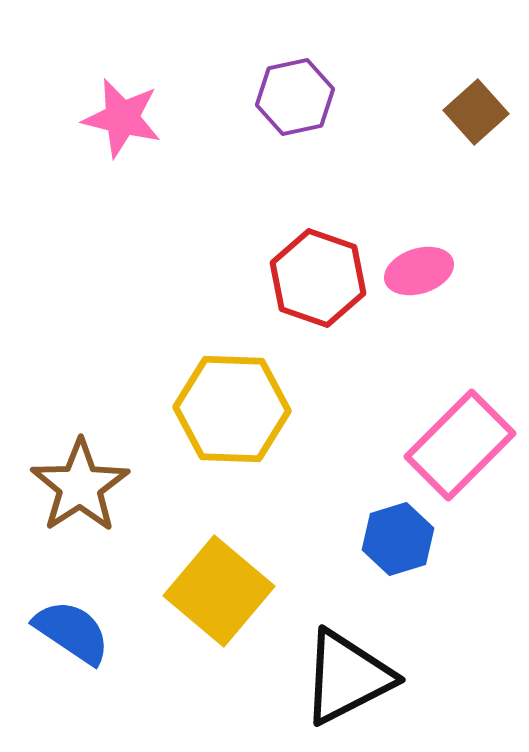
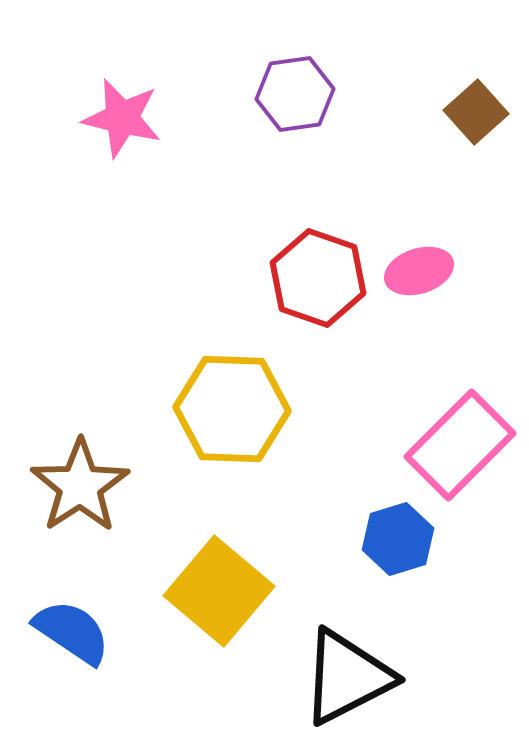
purple hexagon: moved 3 px up; rotated 4 degrees clockwise
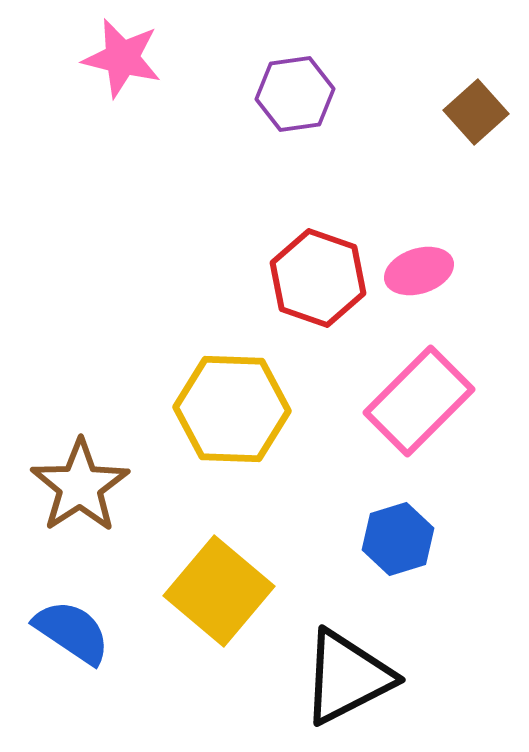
pink star: moved 60 px up
pink rectangle: moved 41 px left, 44 px up
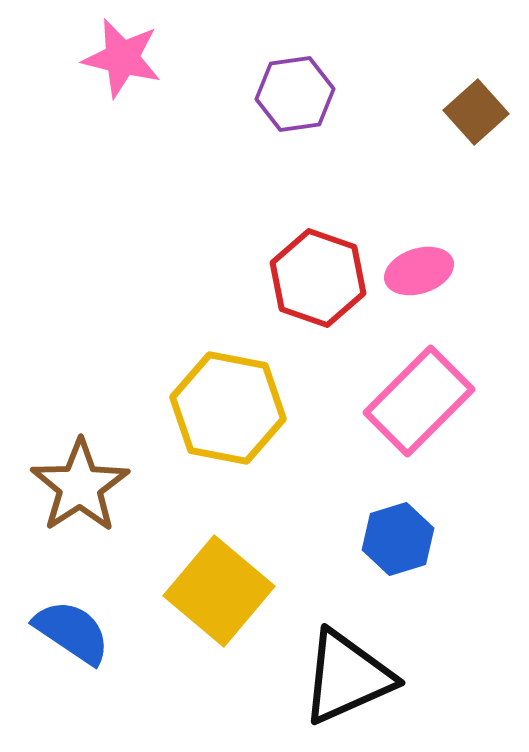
yellow hexagon: moved 4 px left, 1 px up; rotated 9 degrees clockwise
black triangle: rotated 3 degrees clockwise
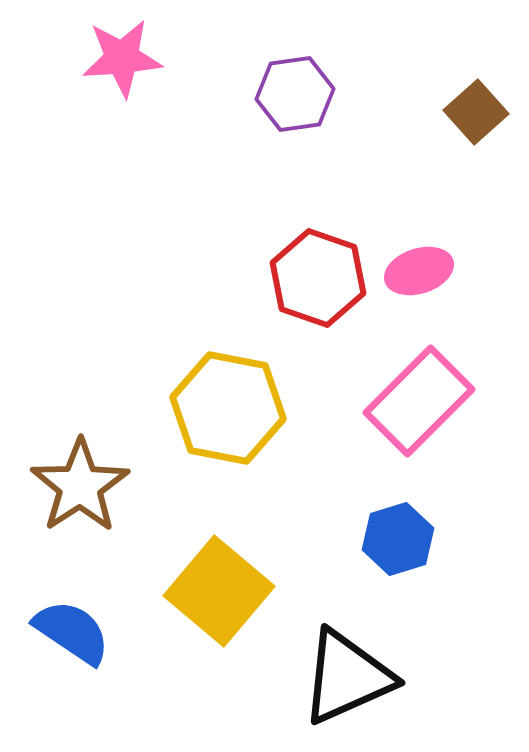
pink star: rotated 18 degrees counterclockwise
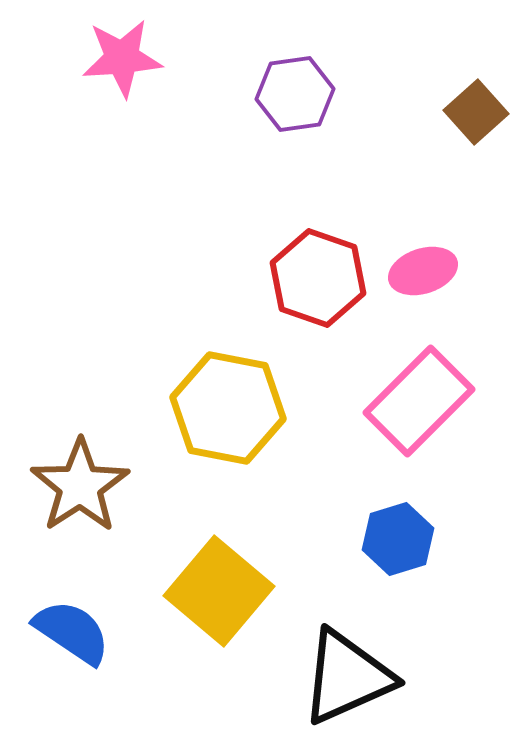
pink ellipse: moved 4 px right
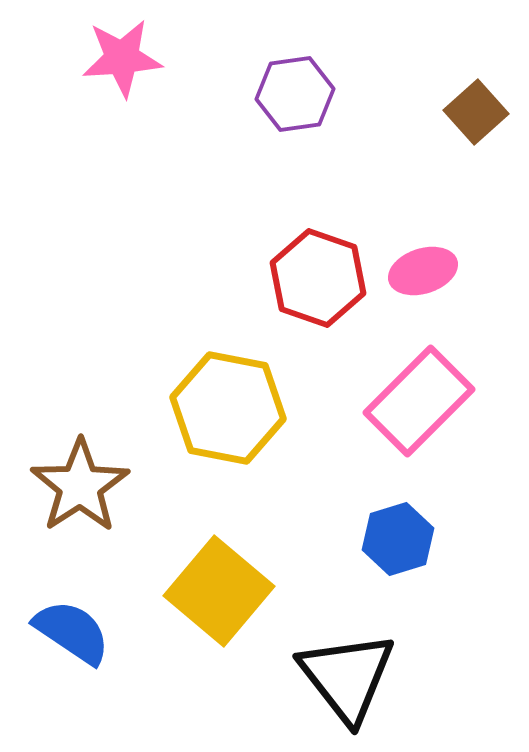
black triangle: rotated 44 degrees counterclockwise
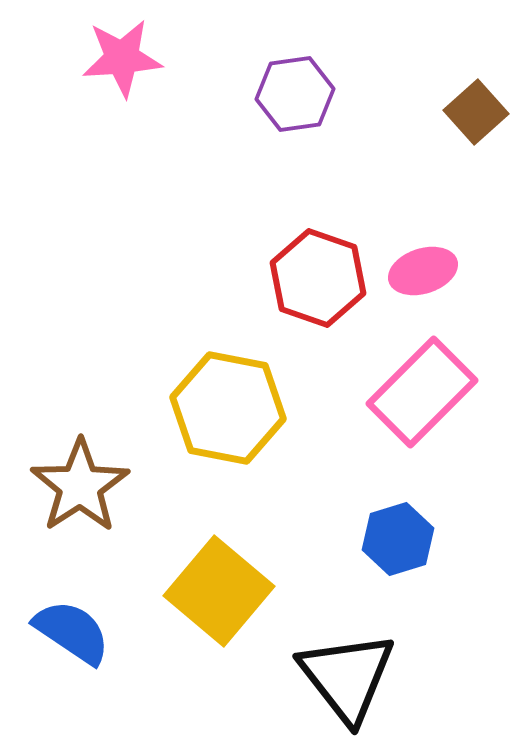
pink rectangle: moved 3 px right, 9 px up
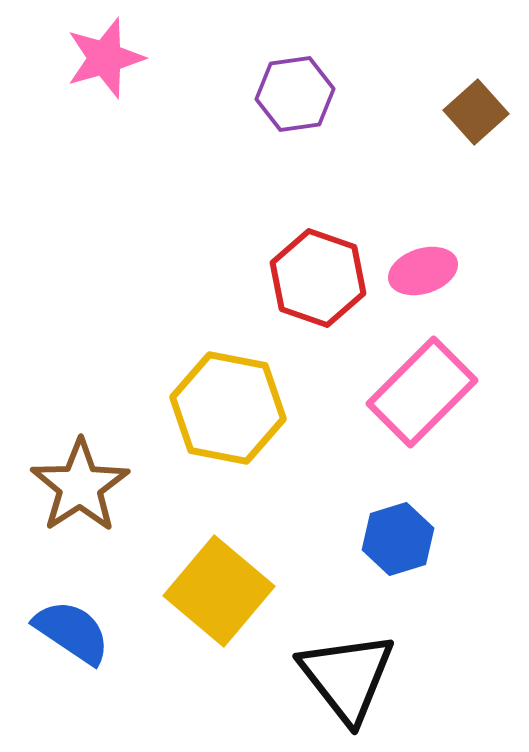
pink star: moved 17 px left; rotated 12 degrees counterclockwise
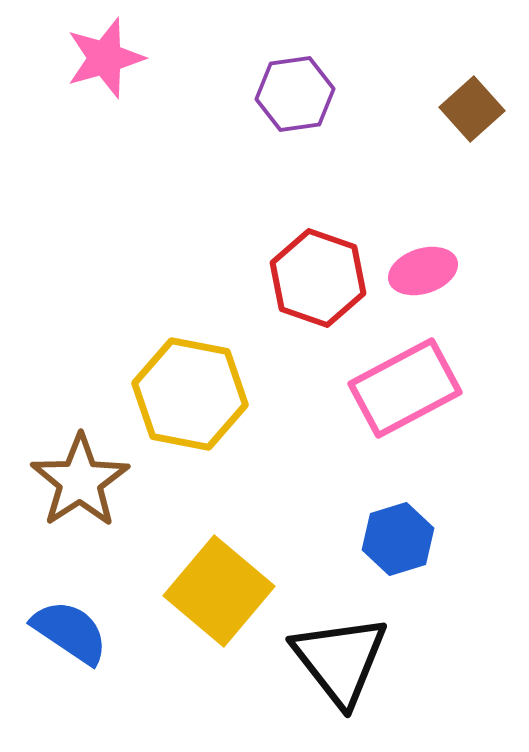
brown square: moved 4 px left, 3 px up
pink rectangle: moved 17 px left, 4 px up; rotated 17 degrees clockwise
yellow hexagon: moved 38 px left, 14 px up
brown star: moved 5 px up
blue semicircle: moved 2 px left
black triangle: moved 7 px left, 17 px up
